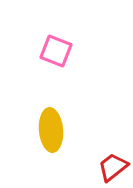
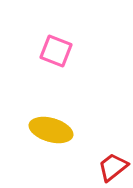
yellow ellipse: rotated 69 degrees counterclockwise
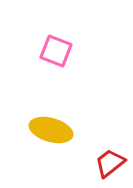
red trapezoid: moved 3 px left, 4 px up
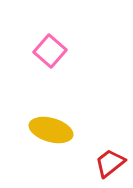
pink square: moved 6 px left; rotated 20 degrees clockwise
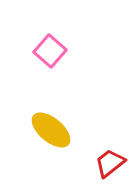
yellow ellipse: rotated 24 degrees clockwise
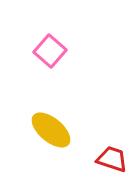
red trapezoid: moved 2 px right, 4 px up; rotated 56 degrees clockwise
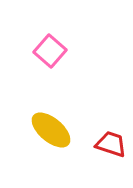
red trapezoid: moved 1 px left, 15 px up
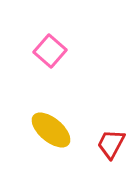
red trapezoid: rotated 80 degrees counterclockwise
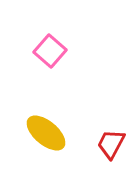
yellow ellipse: moved 5 px left, 3 px down
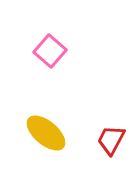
red trapezoid: moved 4 px up
